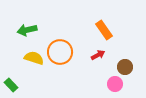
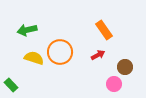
pink circle: moved 1 px left
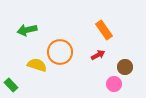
yellow semicircle: moved 3 px right, 7 px down
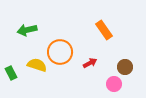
red arrow: moved 8 px left, 8 px down
green rectangle: moved 12 px up; rotated 16 degrees clockwise
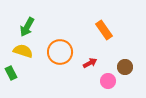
green arrow: moved 3 px up; rotated 48 degrees counterclockwise
yellow semicircle: moved 14 px left, 14 px up
pink circle: moved 6 px left, 3 px up
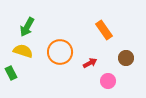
brown circle: moved 1 px right, 9 px up
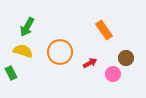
pink circle: moved 5 px right, 7 px up
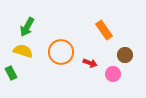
orange circle: moved 1 px right
brown circle: moved 1 px left, 3 px up
red arrow: rotated 48 degrees clockwise
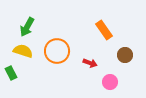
orange circle: moved 4 px left, 1 px up
pink circle: moved 3 px left, 8 px down
